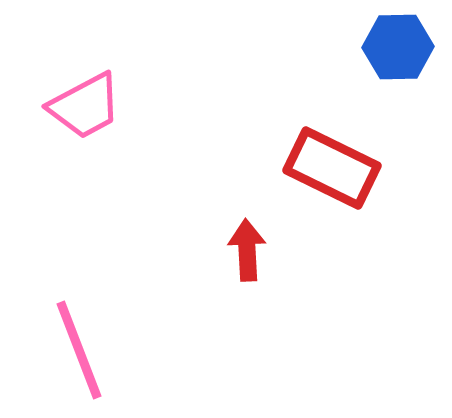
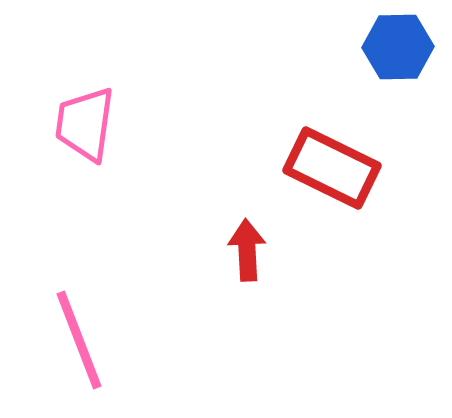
pink trapezoid: moved 18 px down; rotated 126 degrees clockwise
pink line: moved 10 px up
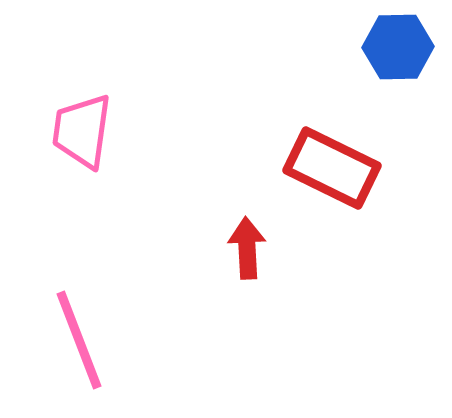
pink trapezoid: moved 3 px left, 7 px down
red arrow: moved 2 px up
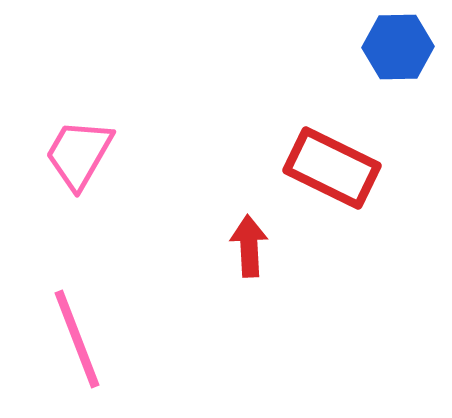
pink trapezoid: moved 3 px left, 23 px down; rotated 22 degrees clockwise
red arrow: moved 2 px right, 2 px up
pink line: moved 2 px left, 1 px up
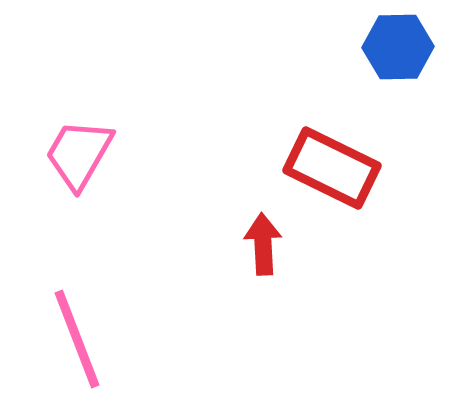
red arrow: moved 14 px right, 2 px up
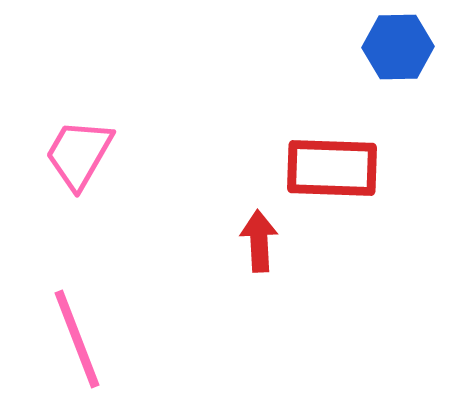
red rectangle: rotated 24 degrees counterclockwise
red arrow: moved 4 px left, 3 px up
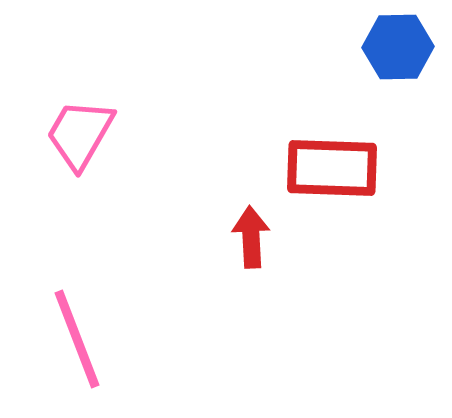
pink trapezoid: moved 1 px right, 20 px up
red arrow: moved 8 px left, 4 px up
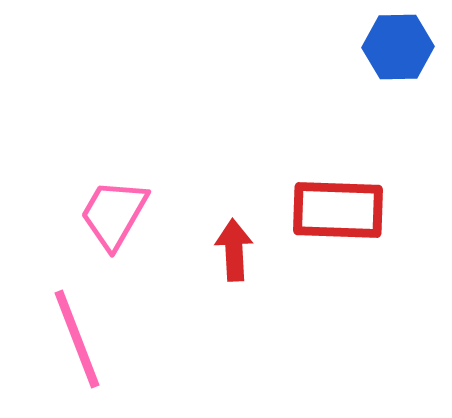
pink trapezoid: moved 34 px right, 80 px down
red rectangle: moved 6 px right, 42 px down
red arrow: moved 17 px left, 13 px down
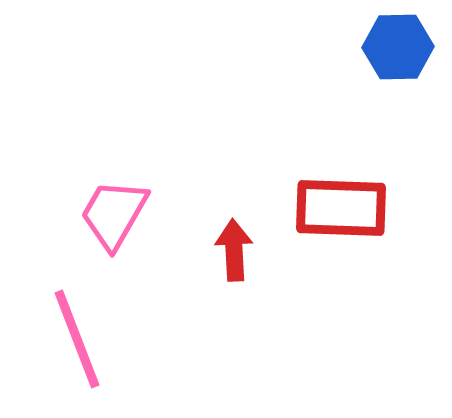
red rectangle: moved 3 px right, 2 px up
